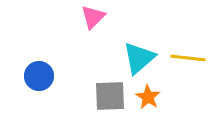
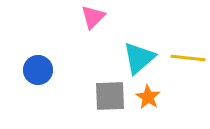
blue circle: moved 1 px left, 6 px up
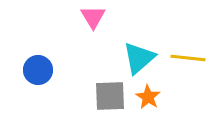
pink triangle: rotated 16 degrees counterclockwise
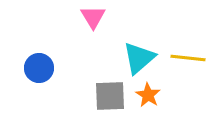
blue circle: moved 1 px right, 2 px up
orange star: moved 2 px up
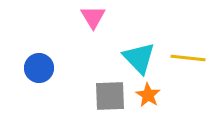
cyan triangle: rotated 33 degrees counterclockwise
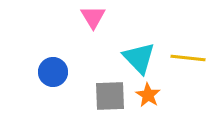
blue circle: moved 14 px right, 4 px down
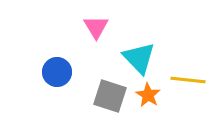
pink triangle: moved 3 px right, 10 px down
yellow line: moved 22 px down
blue circle: moved 4 px right
gray square: rotated 20 degrees clockwise
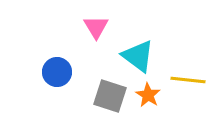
cyan triangle: moved 1 px left, 2 px up; rotated 9 degrees counterclockwise
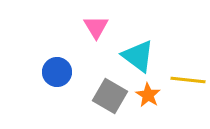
gray square: rotated 12 degrees clockwise
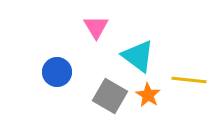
yellow line: moved 1 px right
